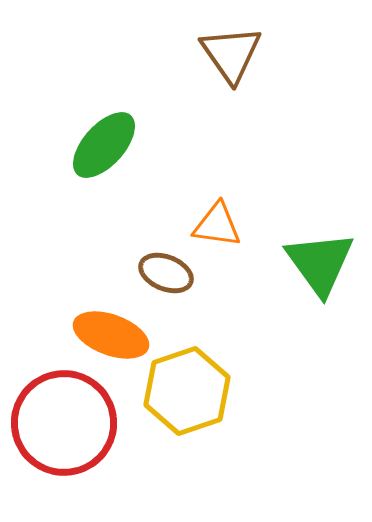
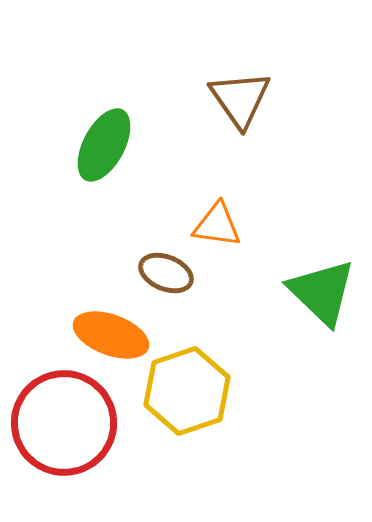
brown triangle: moved 9 px right, 45 px down
green ellipse: rotated 14 degrees counterclockwise
green triangle: moved 2 px right, 29 px down; rotated 10 degrees counterclockwise
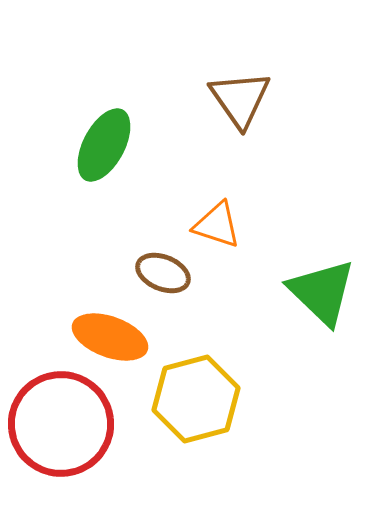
orange triangle: rotated 10 degrees clockwise
brown ellipse: moved 3 px left
orange ellipse: moved 1 px left, 2 px down
yellow hexagon: moved 9 px right, 8 px down; rotated 4 degrees clockwise
red circle: moved 3 px left, 1 px down
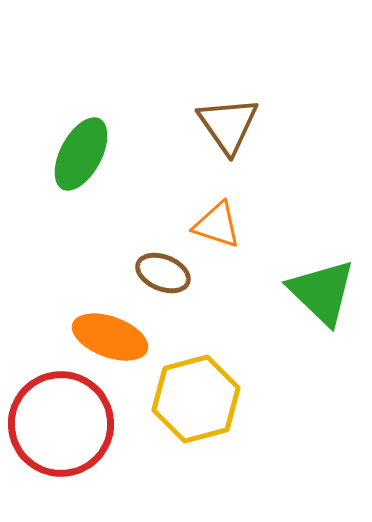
brown triangle: moved 12 px left, 26 px down
green ellipse: moved 23 px left, 9 px down
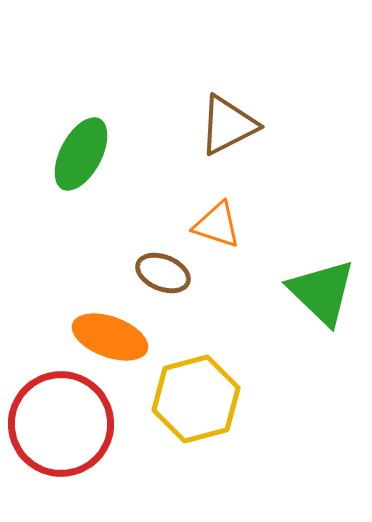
brown triangle: rotated 38 degrees clockwise
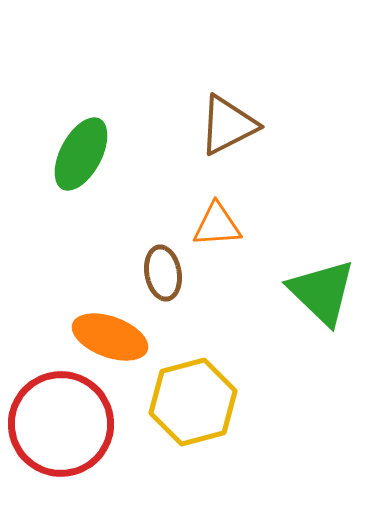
orange triangle: rotated 22 degrees counterclockwise
brown ellipse: rotated 58 degrees clockwise
yellow hexagon: moved 3 px left, 3 px down
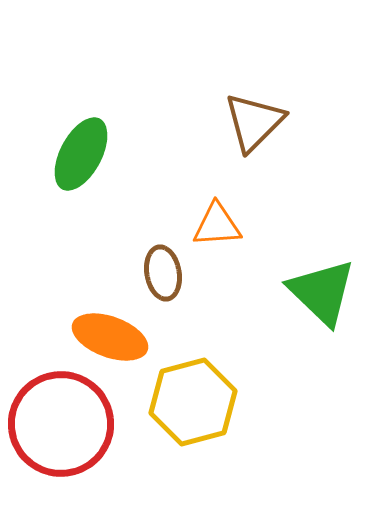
brown triangle: moved 26 px right, 3 px up; rotated 18 degrees counterclockwise
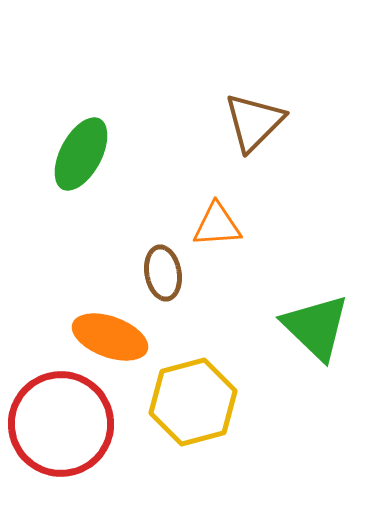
green triangle: moved 6 px left, 35 px down
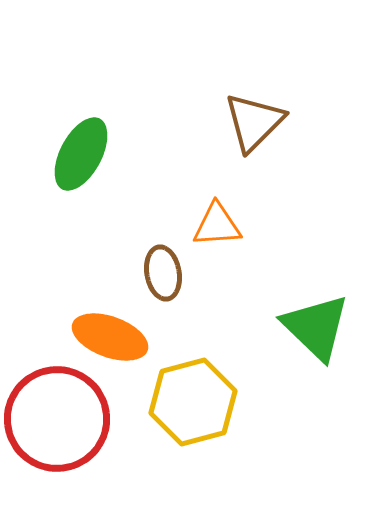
red circle: moved 4 px left, 5 px up
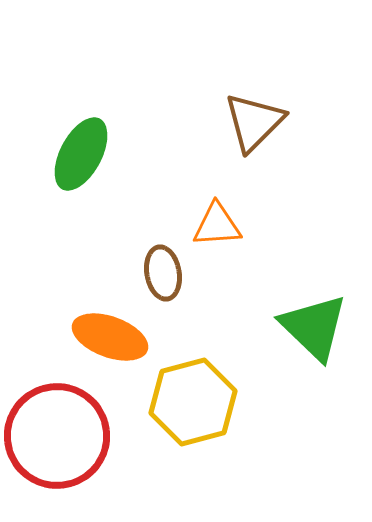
green triangle: moved 2 px left
red circle: moved 17 px down
